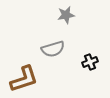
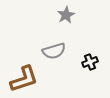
gray star: rotated 18 degrees counterclockwise
gray semicircle: moved 1 px right, 2 px down
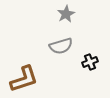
gray star: moved 1 px up
gray semicircle: moved 7 px right, 5 px up
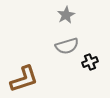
gray star: moved 1 px down
gray semicircle: moved 6 px right
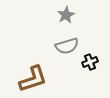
brown L-shape: moved 9 px right
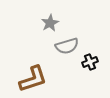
gray star: moved 16 px left, 8 px down
